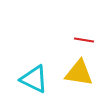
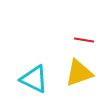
yellow triangle: rotated 28 degrees counterclockwise
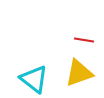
cyan triangle: rotated 12 degrees clockwise
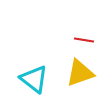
yellow triangle: moved 1 px right
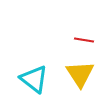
yellow triangle: moved 1 px down; rotated 44 degrees counterclockwise
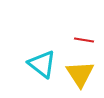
cyan triangle: moved 8 px right, 15 px up
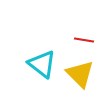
yellow triangle: rotated 12 degrees counterclockwise
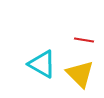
cyan triangle: rotated 8 degrees counterclockwise
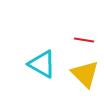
yellow triangle: moved 5 px right
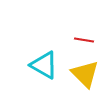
cyan triangle: moved 2 px right, 1 px down
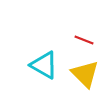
red line: rotated 12 degrees clockwise
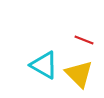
yellow triangle: moved 6 px left
